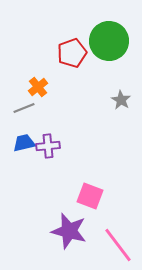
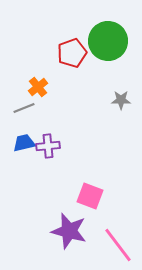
green circle: moved 1 px left
gray star: rotated 30 degrees counterclockwise
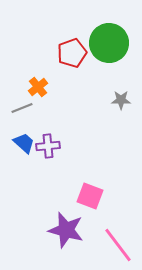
green circle: moved 1 px right, 2 px down
gray line: moved 2 px left
blue trapezoid: rotated 55 degrees clockwise
purple star: moved 3 px left, 1 px up
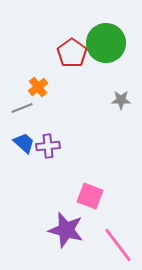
green circle: moved 3 px left
red pentagon: rotated 16 degrees counterclockwise
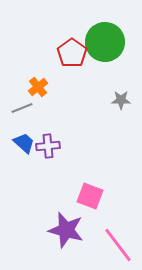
green circle: moved 1 px left, 1 px up
